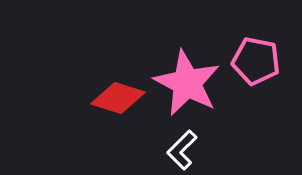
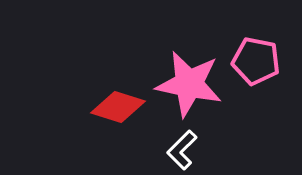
pink star: moved 2 px right, 1 px down; rotated 16 degrees counterclockwise
red diamond: moved 9 px down
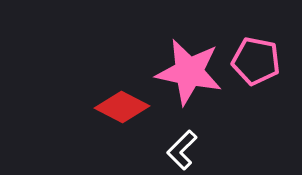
pink star: moved 12 px up
red diamond: moved 4 px right; rotated 10 degrees clockwise
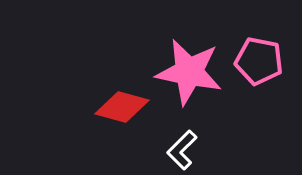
pink pentagon: moved 3 px right
red diamond: rotated 12 degrees counterclockwise
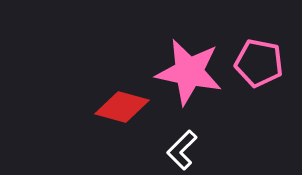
pink pentagon: moved 2 px down
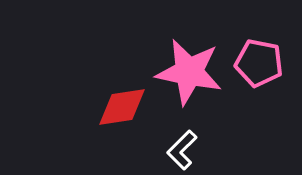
red diamond: rotated 24 degrees counterclockwise
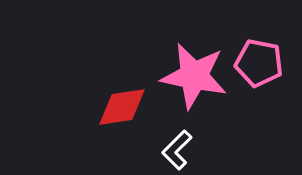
pink star: moved 5 px right, 4 px down
white L-shape: moved 5 px left
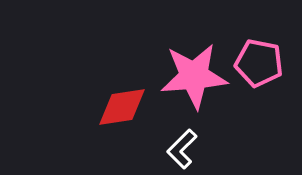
pink star: rotated 16 degrees counterclockwise
white L-shape: moved 5 px right, 1 px up
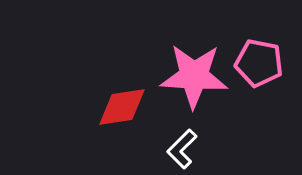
pink star: rotated 8 degrees clockwise
